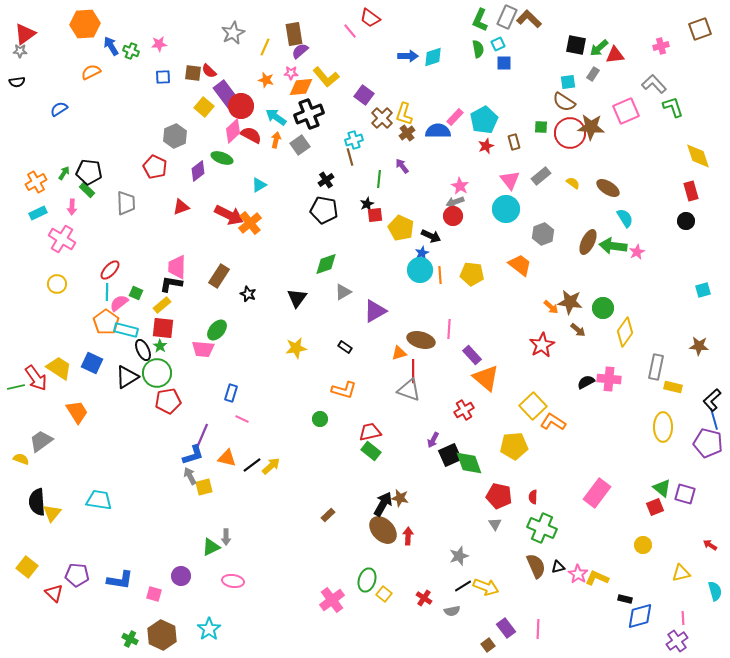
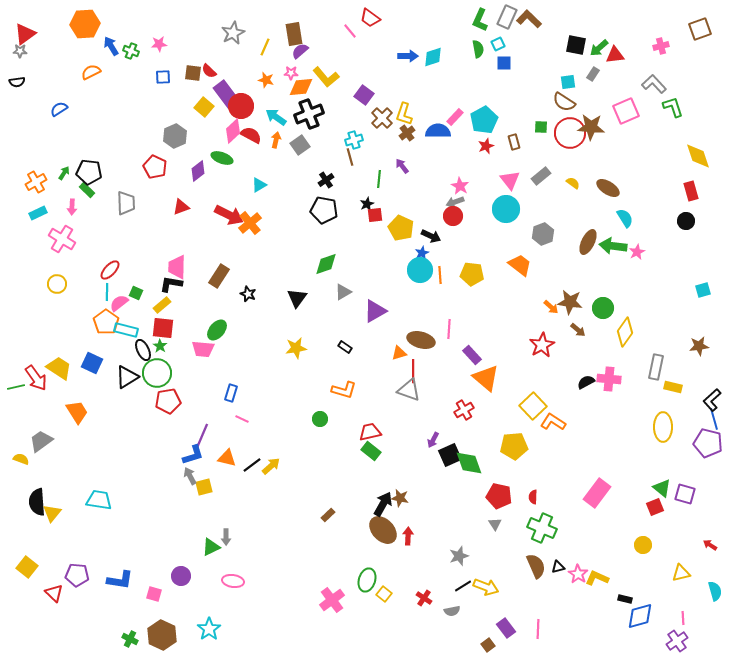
brown star at (699, 346): rotated 12 degrees counterclockwise
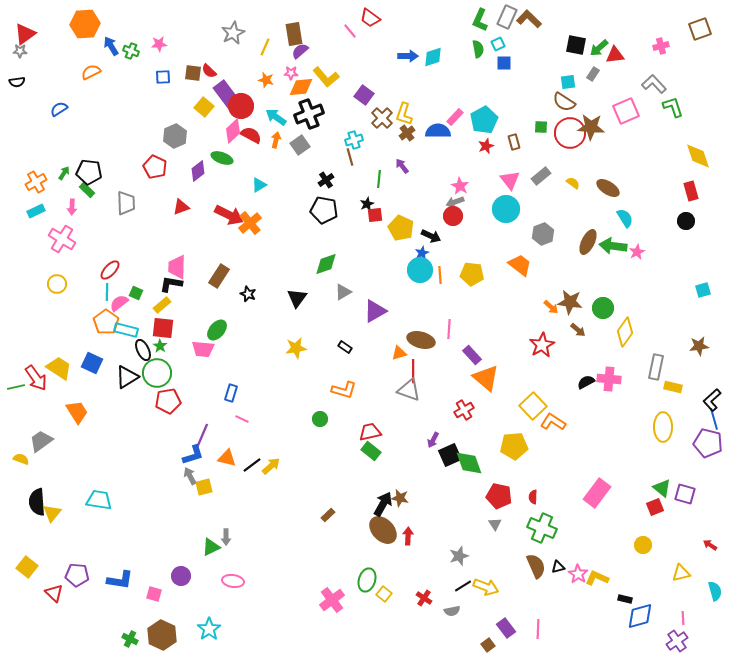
cyan rectangle at (38, 213): moved 2 px left, 2 px up
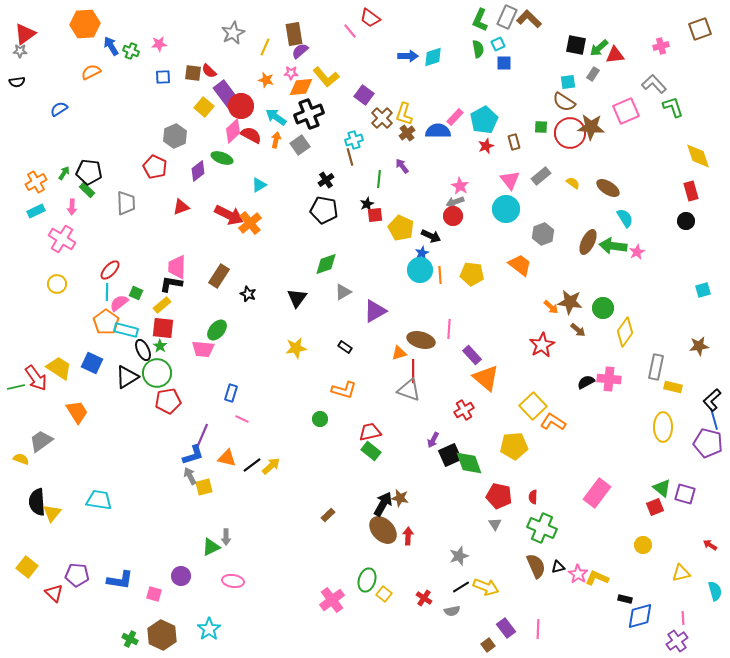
black line at (463, 586): moved 2 px left, 1 px down
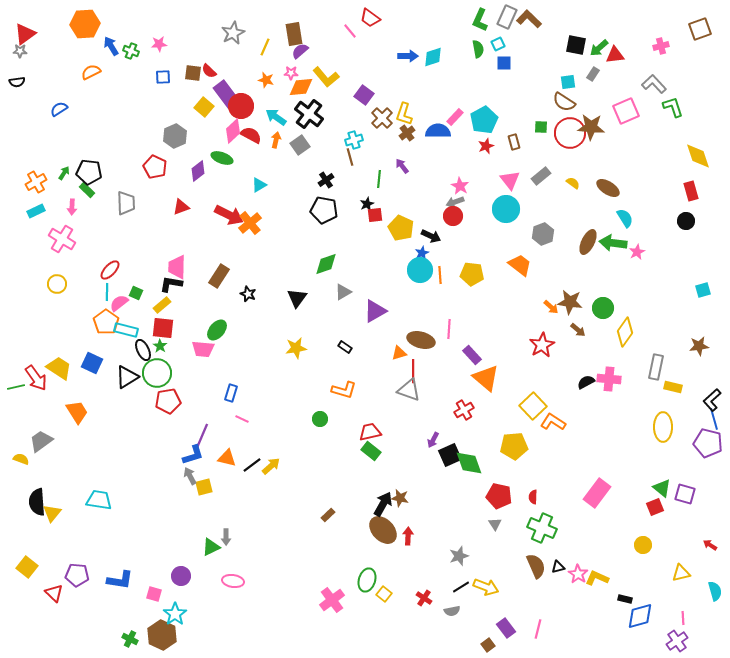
black cross at (309, 114): rotated 32 degrees counterclockwise
green arrow at (613, 246): moved 3 px up
cyan star at (209, 629): moved 34 px left, 15 px up
pink line at (538, 629): rotated 12 degrees clockwise
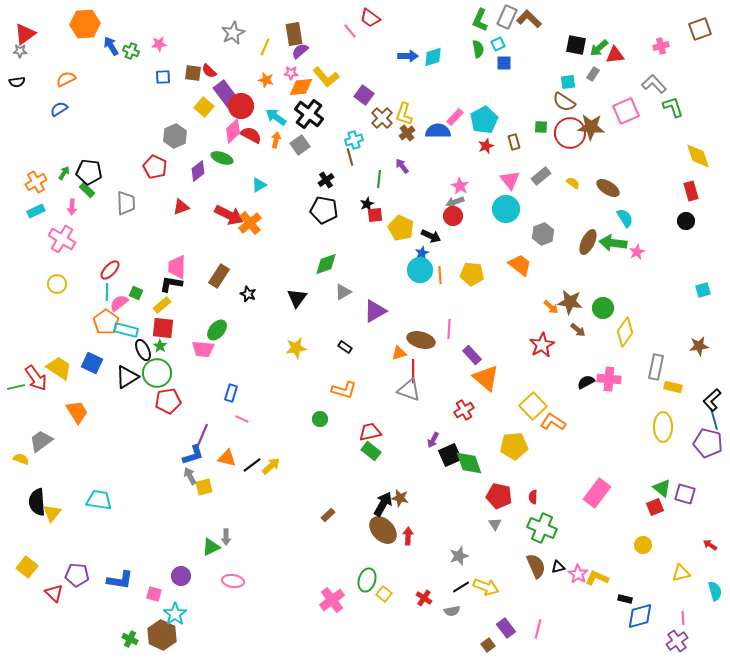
orange semicircle at (91, 72): moved 25 px left, 7 px down
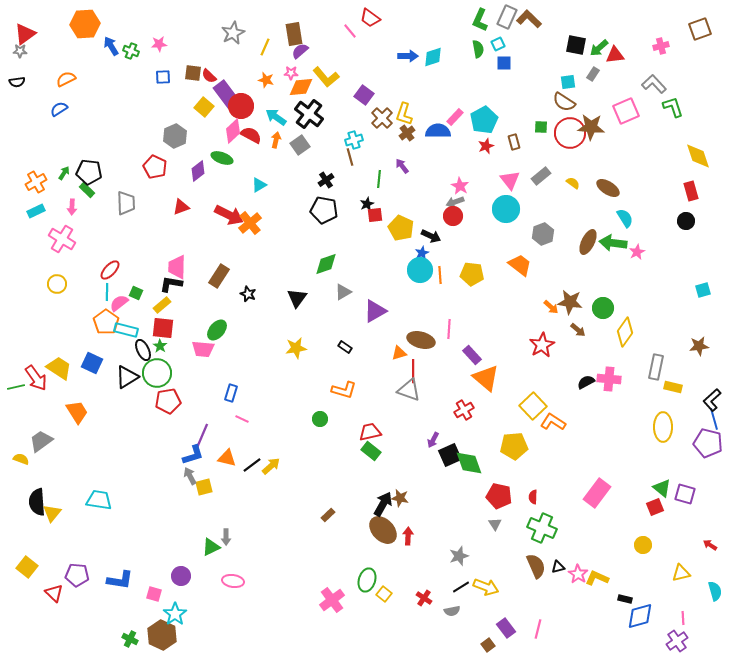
red semicircle at (209, 71): moved 5 px down
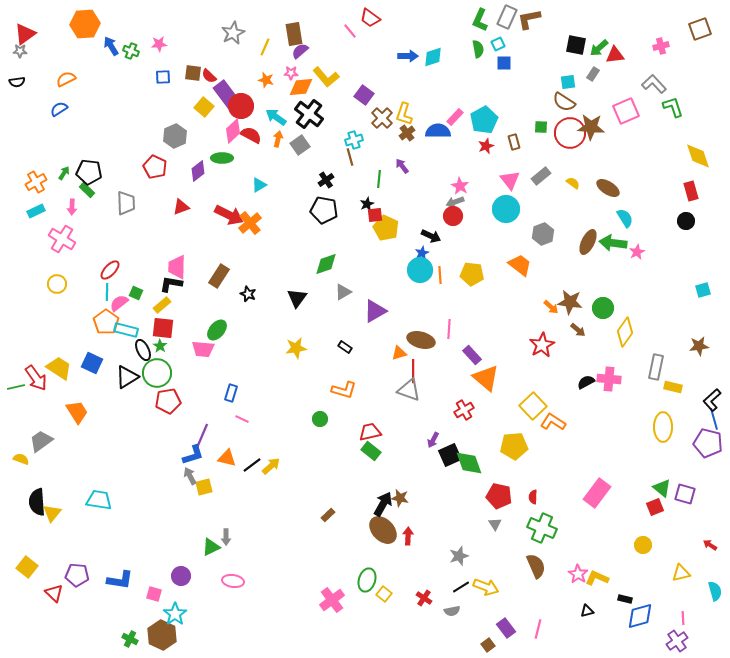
brown L-shape at (529, 19): rotated 55 degrees counterclockwise
orange arrow at (276, 140): moved 2 px right, 1 px up
green ellipse at (222, 158): rotated 20 degrees counterclockwise
yellow pentagon at (401, 228): moved 15 px left
black triangle at (558, 567): moved 29 px right, 44 px down
